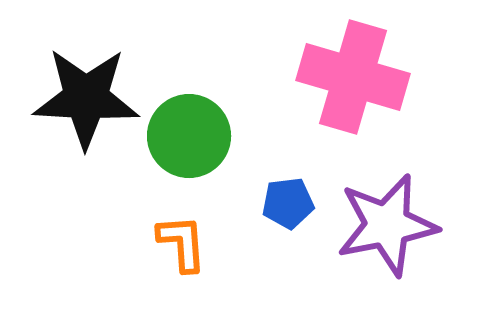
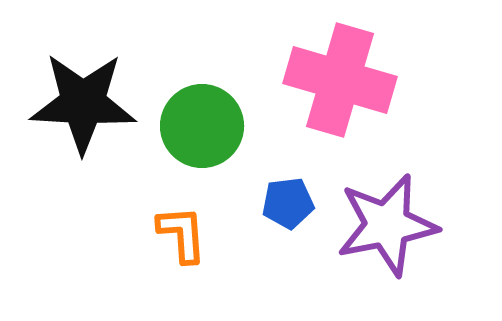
pink cross: moved 13 px left, 3 px down
black star: moved 3 px left, 5 px down
green circle: moved 13 px right, 10 px up
orange L-shape: moved 9 px up
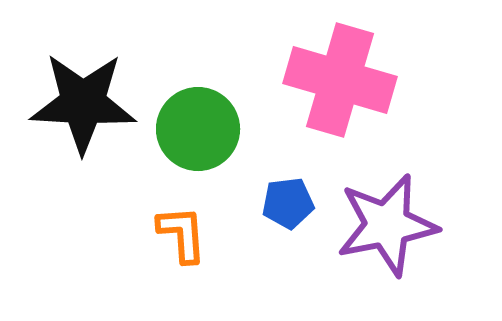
green circle: moved 4 px left, 3 px down
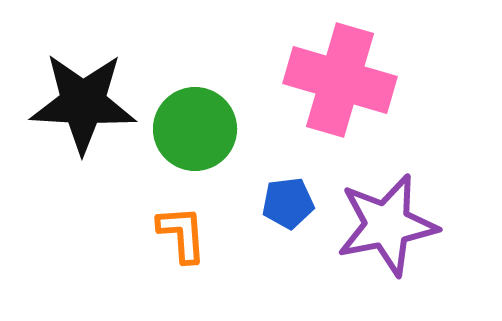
green circle: moved 3 px left
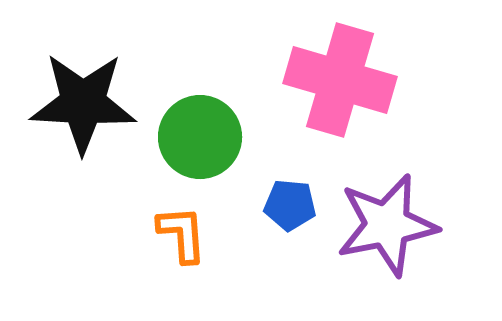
green circle: moved 5 px right, 8 px down
blue pentagon: moved 2 px right, 2 px down; rotated 12 degrees clockwise
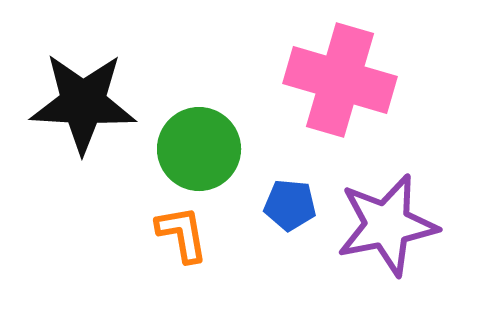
green circle: moved 1 px left, 12 px down
orange L-shape: rotated 6 degrees counterclockwise
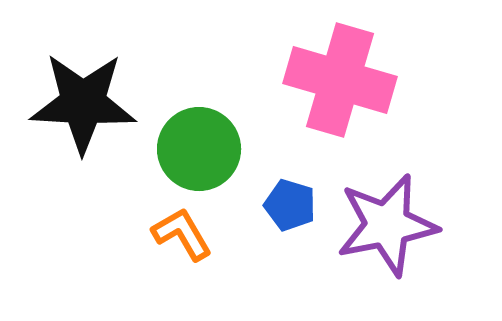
blue pentagon: rotated 12 degrees clockwise
orange L-shape: rotated 20 degrees counterclockwise
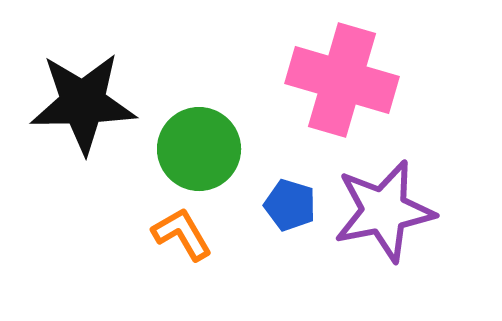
pink cross: moved 2 px right
black star: rotated 4 degrees counterclockwise
purple star: moved 3 px left, 14 px up
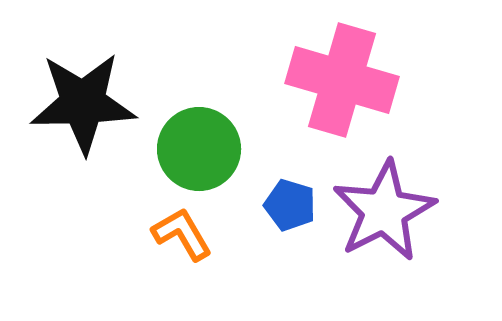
purple star: rotated 16 degrees counterclockwise
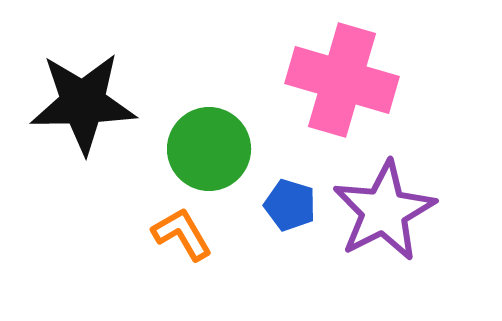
green circle: moved 10 px right
